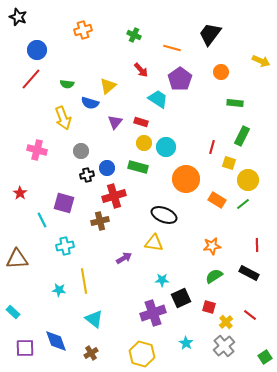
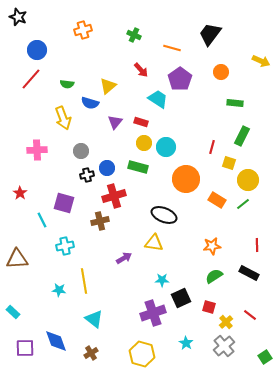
pink cross at (37, 150): rotated 18 degrees counterclockwise
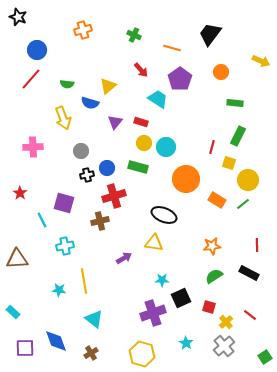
green rectangle at (242, 136): moved 4 px left
pink cross at (37, 150): moved 4 px left, 3 px up
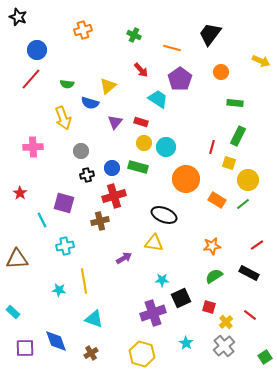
blue circle at (107, 168): moved 5 px right
red line at (257, 245): rotated 56 degrees clockwise
cyan triangle at (94, 319): rotated 18 degrees counterclockwise
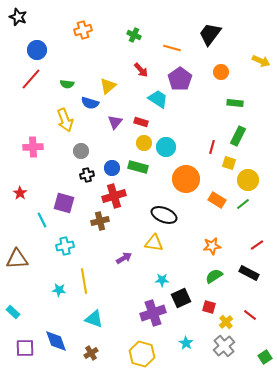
yellow arrow at (63, 118): moved 2 px right, 2 px down
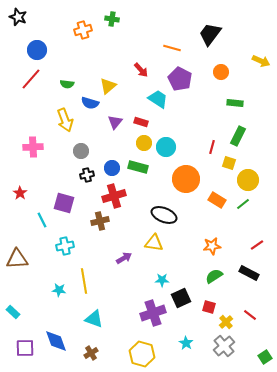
green cross at (134, 35): moved 22 px left, 16 px up; rotated 16 degrees counterclockwise
purple pentagon at (180, 79): rotated 10 degrees counterclockwise
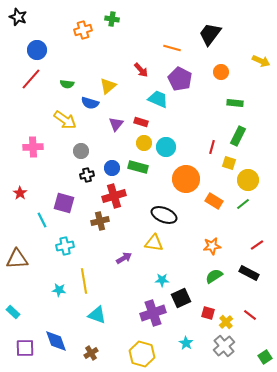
cyan trapezoid at (158, 99): rotated 10 degrees counterclockwise
yellow arrow at (65, 120): rotated 35 degrees counterclockwise
purple triangle at (115, 122): moved 1 px right, 2 px down
orange rectangle at (217, 200): moved 3 px left, 1 px down
red square at (209, 307): moved 1 px left, 6 px down
cyan triangle at (94, 319): moved 3 px right, 4 px up
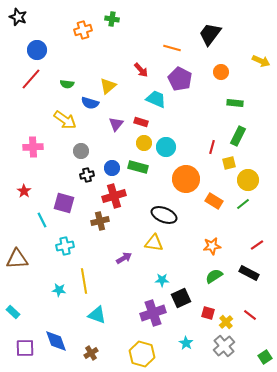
cyan trapezoid at (158, 99): moved 2 px left
yellow square at (229, 163): rotated 32 degrees counterclockwise
red star at (20, 193): moved 4 px right, 2 px up
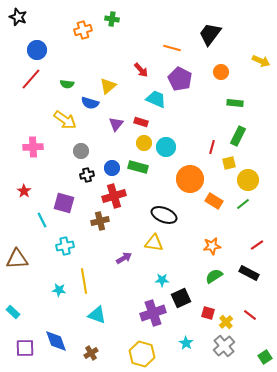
orange circle at (186, 179): moved 4 px right
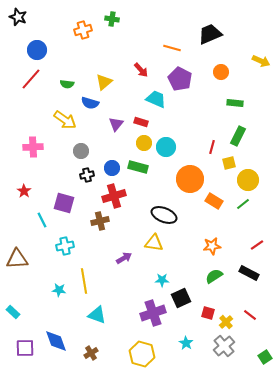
black trapezoid at (210, 34): rotated 30 degrees clockwise
yellow triangle at (108, 86): moved 4 px left, 4 px up
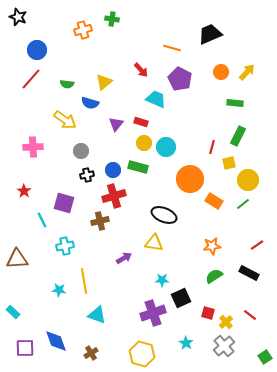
yellow arrow at (261, 61): moved 14 px left, 11 px down; rotated 72 degrees counterclockwise
blue circle at (112, 168): moved 1 px right, 2 px down
